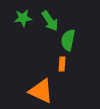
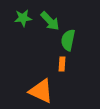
green arrow: rotated 10 degrees counterclockwise
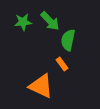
green star: moved 4 px down
orange rectangle: rotated 40 degrees counterclockwise
orange triangle: moved 5 px up
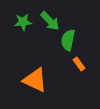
orange rectangle: moved 17 px right
orange triangle: moved 6 px left, 6 px up
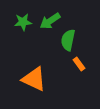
green arrow: rotated 100 degrees clockwise
orange triangle: moved 1 px left, 1 px up
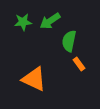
green semicircle: moved 1 px right, 1 px down
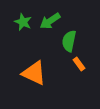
green star: rotated 30 degrees clockwise
orange triangle: moved 6 px up
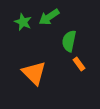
green arrow: moved 1 px left, 4 px up
orange triangle: rotated 20 degrees clockwise
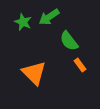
green semicircle: rotated 50 degrees counterclockwise
orange rectangle: moved 1 px right, 1 px down
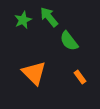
green arrow: rotated 85 degrees clockwise
green star: moved 2 px up; rotated 24 degrees clockwise
orange rectangle: moved 12 px down
